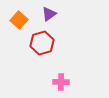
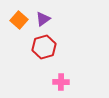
purple triangle: moved 6 px left, 5 px down
red hexagon: moved 2 px right, 4 px down
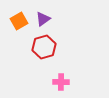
orange square: moved 1 px down; rotated 18 degrees clockwise
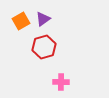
orange square: moved 2 px right
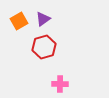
orange square: moved 2 px left
pink cross: moved 1 px left, 2 px down
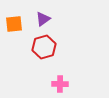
orange square: moved 5 px left, 3 px down; rotated 24 degrees clockwise
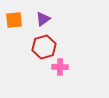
orange square: moved 4 px up
pink cross: moved 17 px up
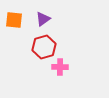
orange square: rotated 12 degrees clockwise
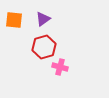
pink cross: rotated 14 degrees clockwise
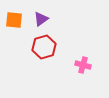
purple triangle: moved 2 px left
pink cross: moved 23 px right, 2 px up
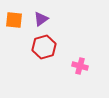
pink cross: moved 3 px left, 1 px down
